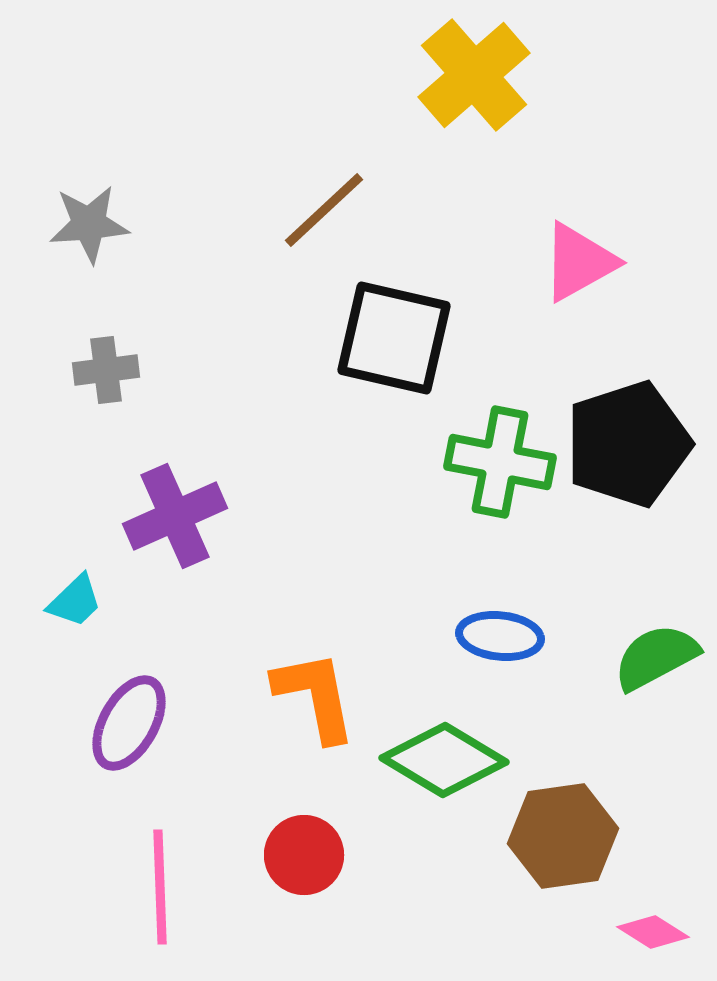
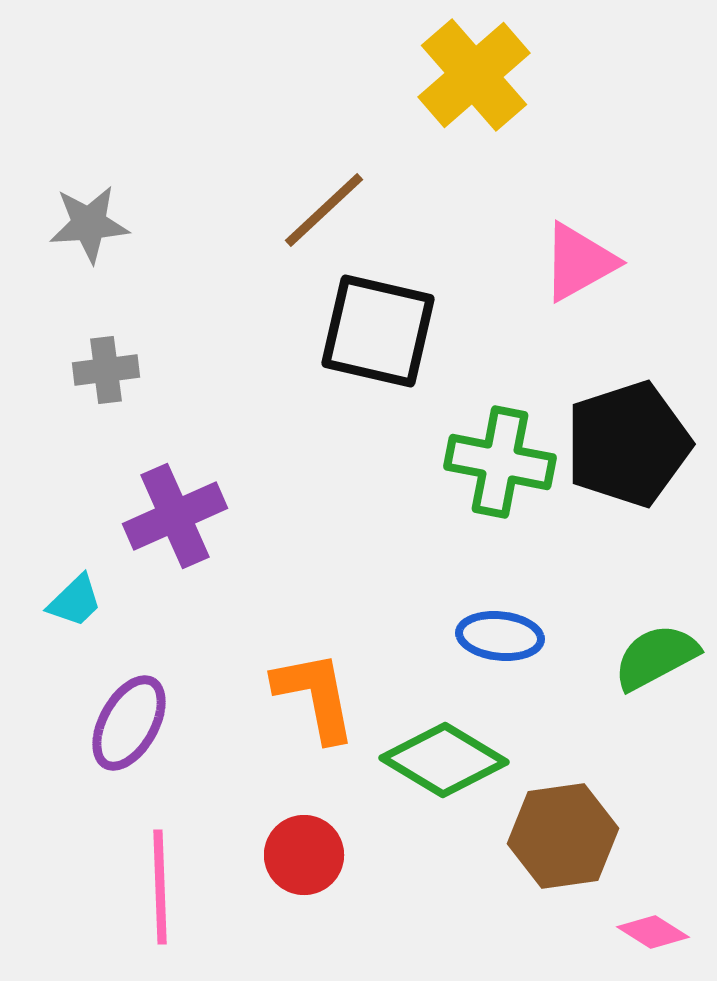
black square: moved 16 px left, 7 px up
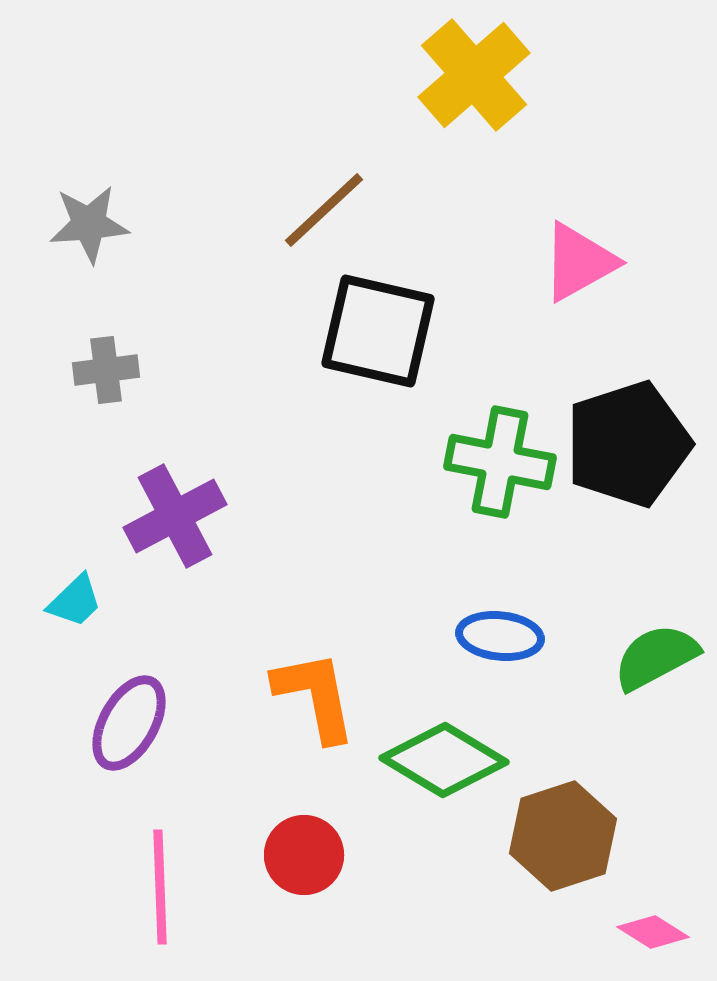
purple cross: rotated 4 degrees counterclockwise
brown hexagon: rotated 10 degrees counterclockwise
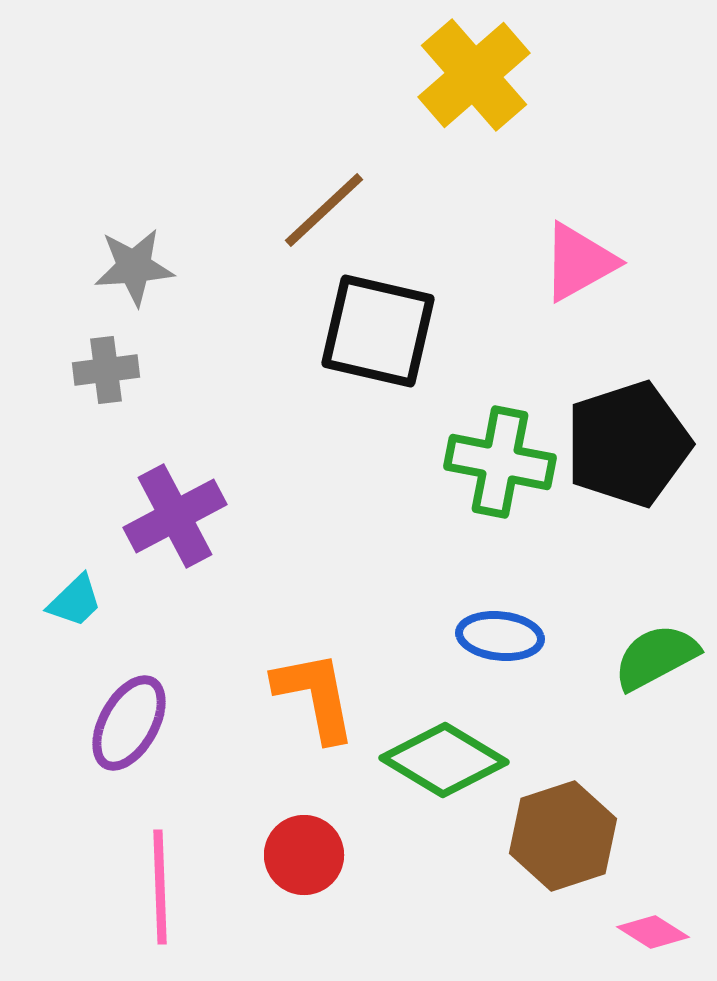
gray star: moved 45 px right, 43 px down
